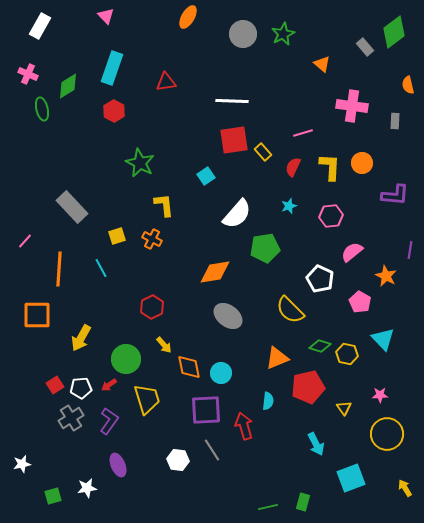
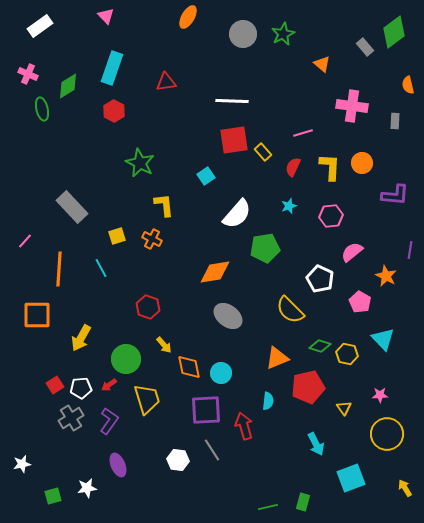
white rectangle at (40, 26): rotated 25 degrees clockwise
red hexagon at (152, 307): moved 4 px left; rotated 15 degrees counterclockwise
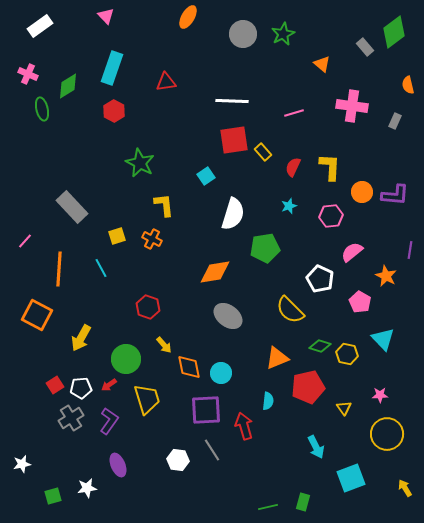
gray rectangle at (395, 121): rotated 21 degrees clockwise
pink line at (303, 133): moved 9 px left, 20 px up
orange circle at (362, 163): moved 29 px down
white semicircle at (237, 214): moved 4 px left; rotated 24 degrees counterclockwise
orange square at (37, 315): rotated 28 degrees clockwise
cyan arrow at (316, 444): moved 3 px down
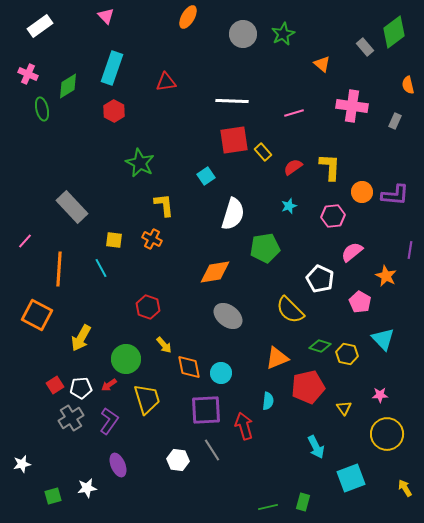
red semicircle at (293, 167): rotated 30 degrees clockwise
pink hexagon at (331, 216): moved 2 px right
yellow square at (117, 236): moved 3 px left, 4 px down; rotated 24 degrees clockwise
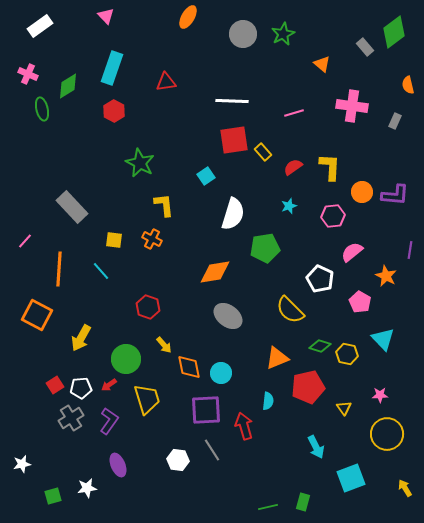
cyan line at (101, 268): moved 3 px down; rotated 12 degrees counterclockwise
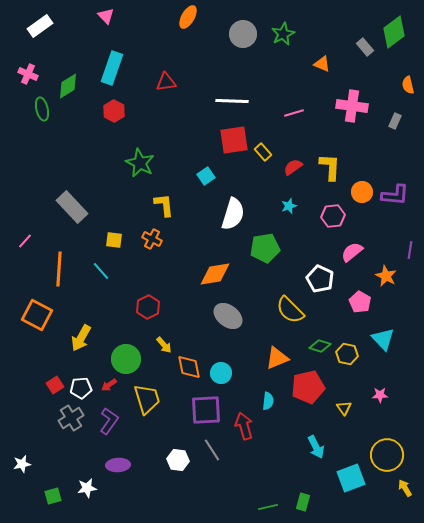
orange triangle at (322, 64): rotated 18 degrees counterclockwise
orange diamond at (215, 272): moved 2 px down
red hexagon at (148, 307): rotated 15 degrees clockwise
yellow circle at (387, 434): moved 21 px down
purple ellipse at (118, 465): rotated 70 degrees counterclockwise
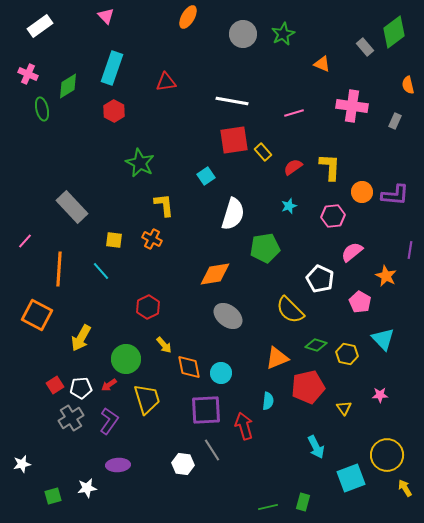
white line at (232, 101): rotated 8 degrees clockwise
green diamond at (320, 346): moved 4 px left, 1 px up
white hexagon at (178, 460): moved 5 px right, 4 px down
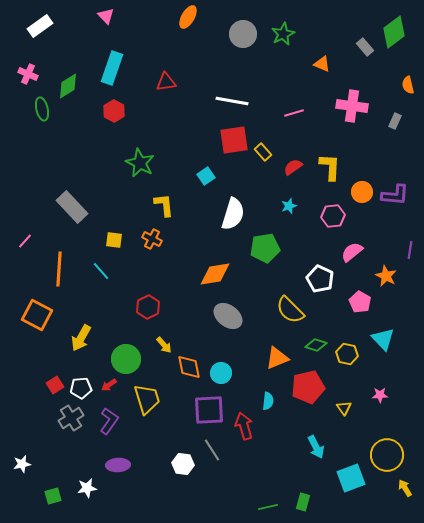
purple square at (206, 410): moved 3 px right
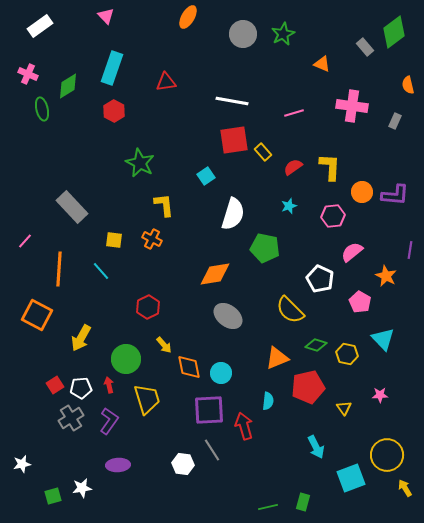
green pentagon at (265, 248): rotated 20 degrees clockwise
red arrow at (109, 385): rotated 112 degrees clockwise
white star at (87, 488): moved 5 px left
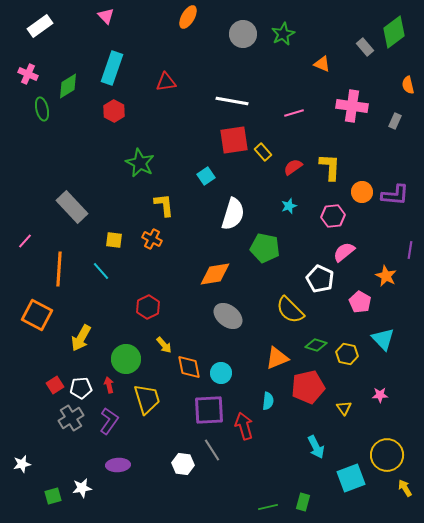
pink semicircle at (352, 252): moved 8 px left
